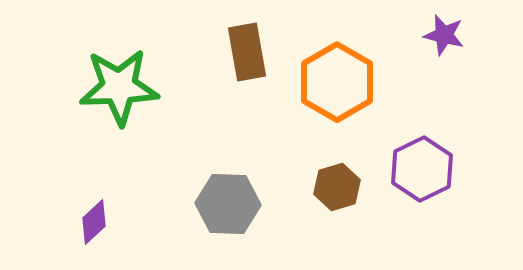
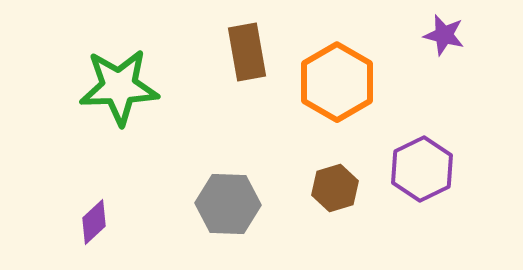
brown hexagon: moved 2 px left, 1 px down
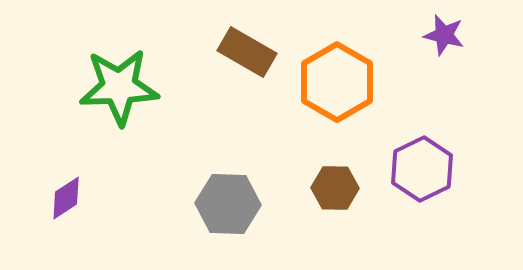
brown rectangle: rotated 50 degrees counterclockwise
brown hexagon: rotated 18 degrees clockwise
purple diamond: moved 28 px left, 24 px up; rotated 9 degrees clockwise
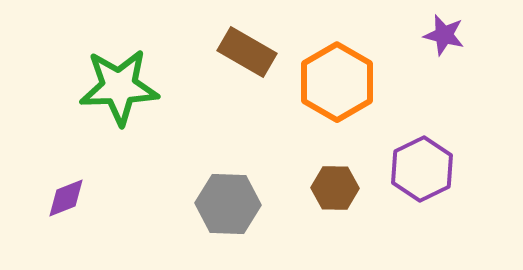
purple diamond: rotated 12 degrees clockwise
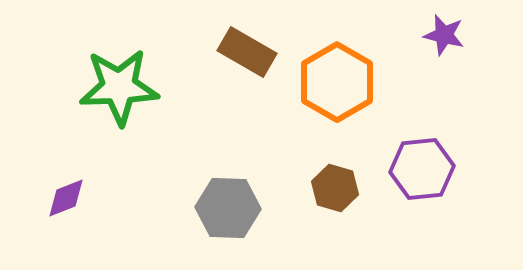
purple hexagon: rotated 20 degrees clockwise
brown hexagon: rotated 15 degrees clockwise
gray hexagon: moved 4 px down
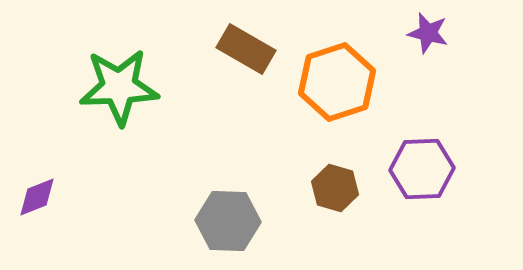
purple star: moved 16 px left, 2 px up
brown rectangle: moved 1 px left, 3 px up
orange hexagon: rotated 12 degrees clockwise
purple hexagon: rotated 4 degrees clockwise
purple diamond: moved 29 px left, 1 px up
gray hexagon: moved 13 px down
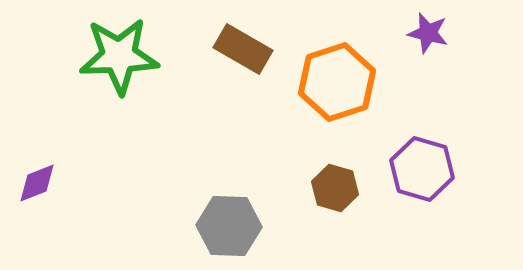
brown rectangle: moved 3 px left
green star: moved 31 px up
purple hexagon: rotated 18 degrees clockwise
purple diamond: moved 14 px up
gray hexagon: moved 1 px right, 5 px down
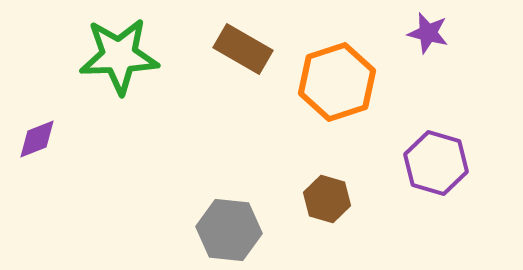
purple hexagon: moved 14 px right, 6 px up
purple diamond: moved 44 px up
brown hexagon: moved 8 px left, 11 px down
gray hexagon: moved 4 px down; rotated 4 degrees clockwise
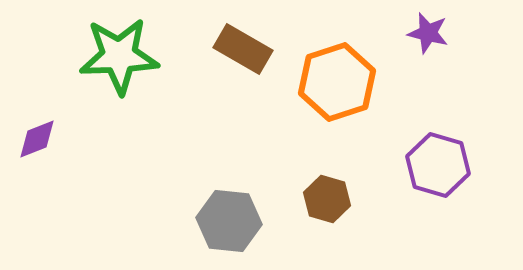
purple hexagon: moved 2 px right, 2 px down
gray hexagon: moved 9 px up
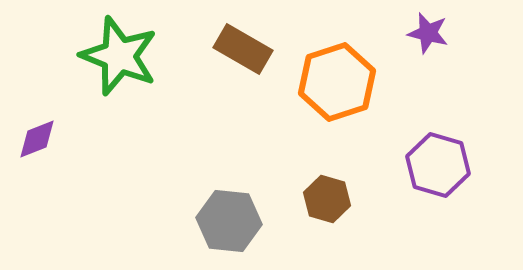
green star: rotated 24 degrees clockwise
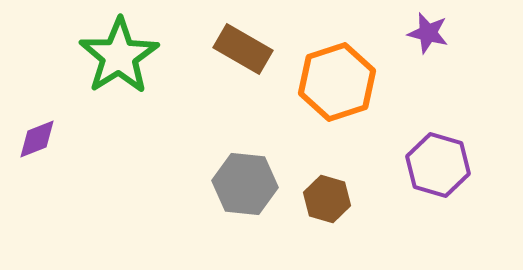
green star: rotated 18 degrees clockwise
gray hexagon: moved 16 px right, 37 px up
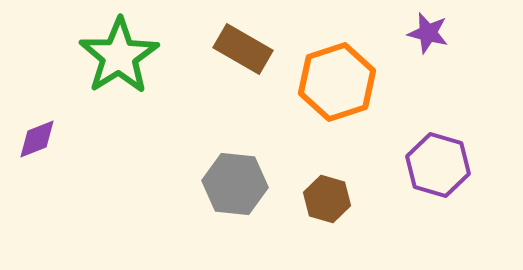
gray hexagon: moved 10 px left
